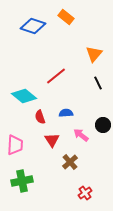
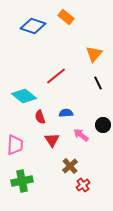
brown cross: moved 4 px down
red cross: moved 2 px left, 8 px up
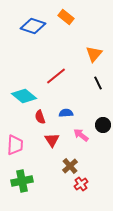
red cross: moved 2 px left, 1 px up
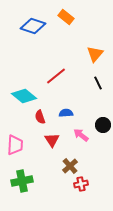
orange triangle: moved 1 px right
red cross: rotated 24 degrees clockwise
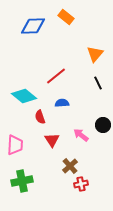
blue diamond: rotated 20 degrees counterclockwise
blue semicircle: moved 4 px left, 10 px up
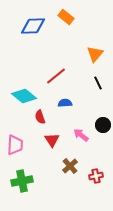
blue semicircle: moved 3 px right
red cross: moved 15 px right, 8 px up
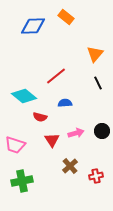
red semicircle: rotated 56 degrees counterclockwise
black circle: moved 1 px left, 6 px down
pink arrow: moved 5 px left, 2 px up; rotated 126 degrees clockwise
pink trapezoid: rotated 105 degrees clockwise
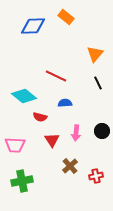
red line: rotated 65 degrees clockwise
pink arrow: rotated 112 degrees clockwise
pink trapezoid: rotated 15 degrees counterclockwise
